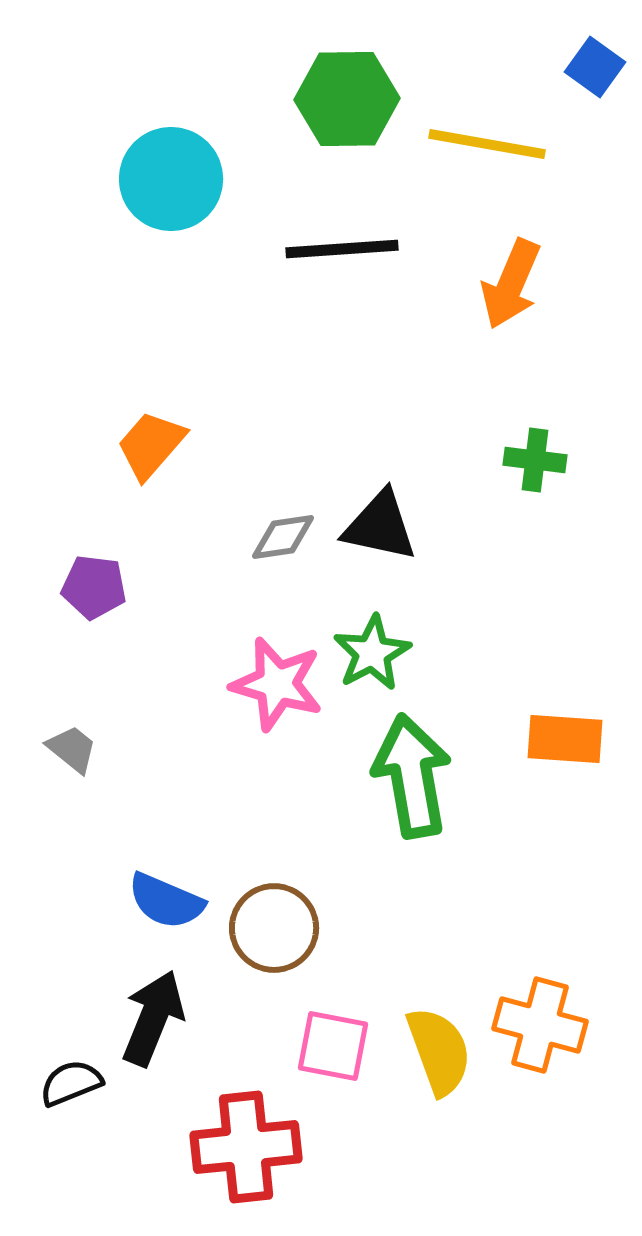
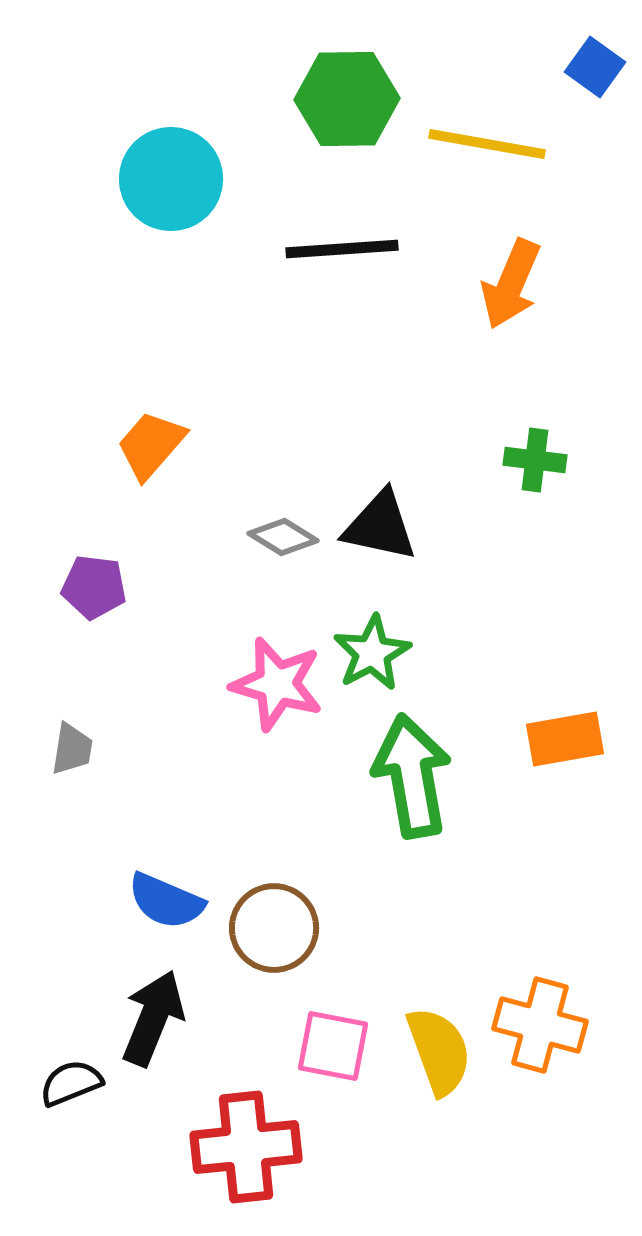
gray diamond: rotated 40 degrees clockwise
orange rectangle: rotated 14 degrees counterclockwise
gray trapezoid: rotated 60 degrees clockwise
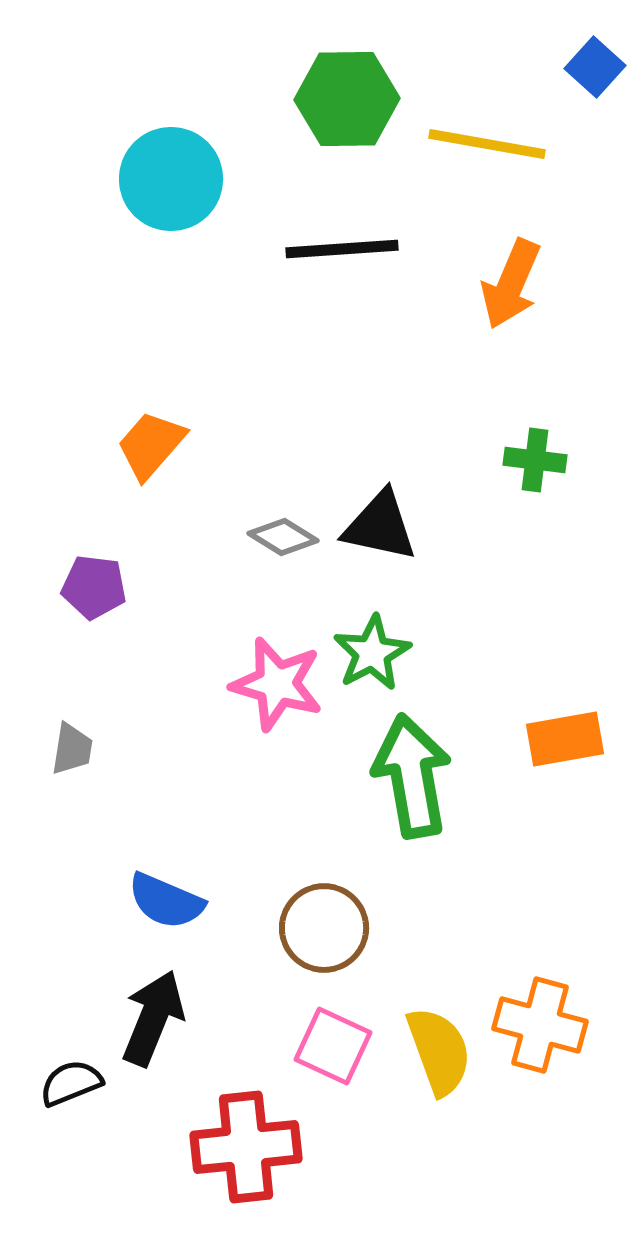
blue square: rotated 6 degrees clockwise
brown circle: moved 50 px right
pink square: rotated 14 degrees clockwise
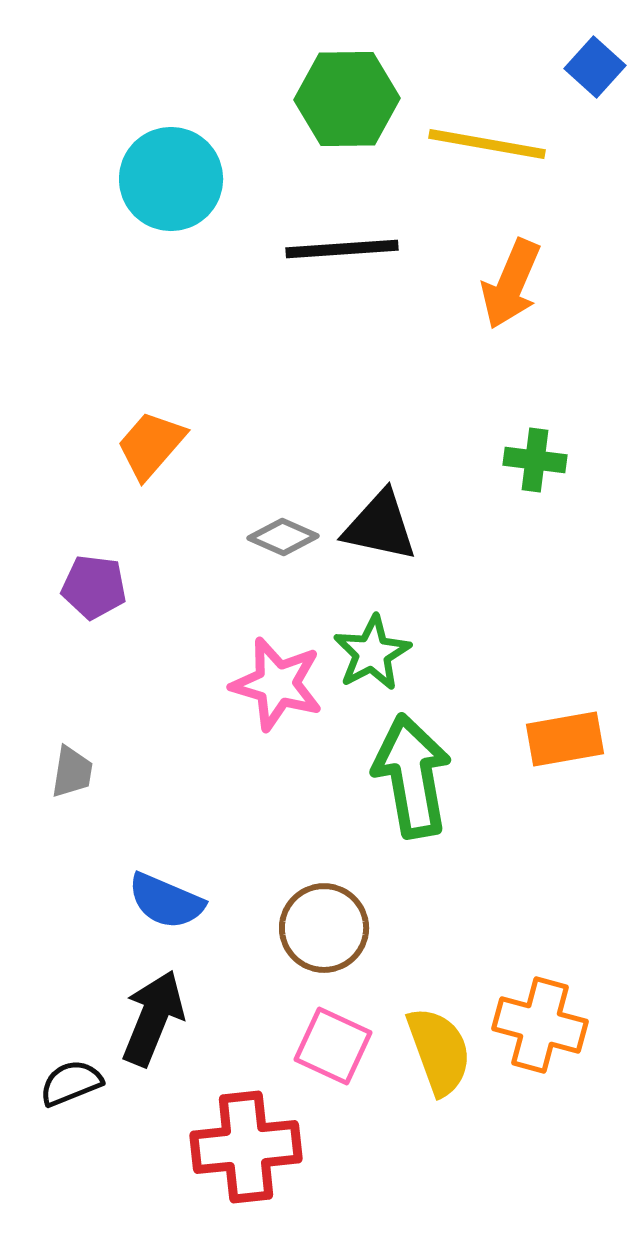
gray diamond: rotated 8 degrees counterclockwise
gray trapezoid: moved 23 px down
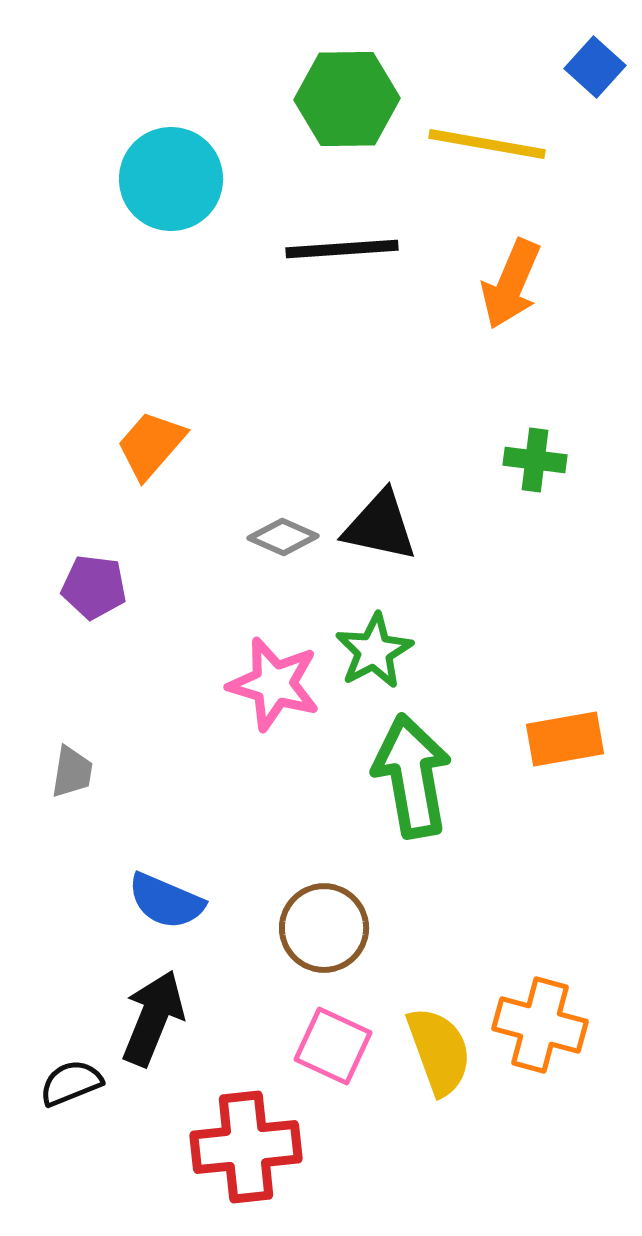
green star: moved 2 px right, 2 px up
pink star: moved 3 px left
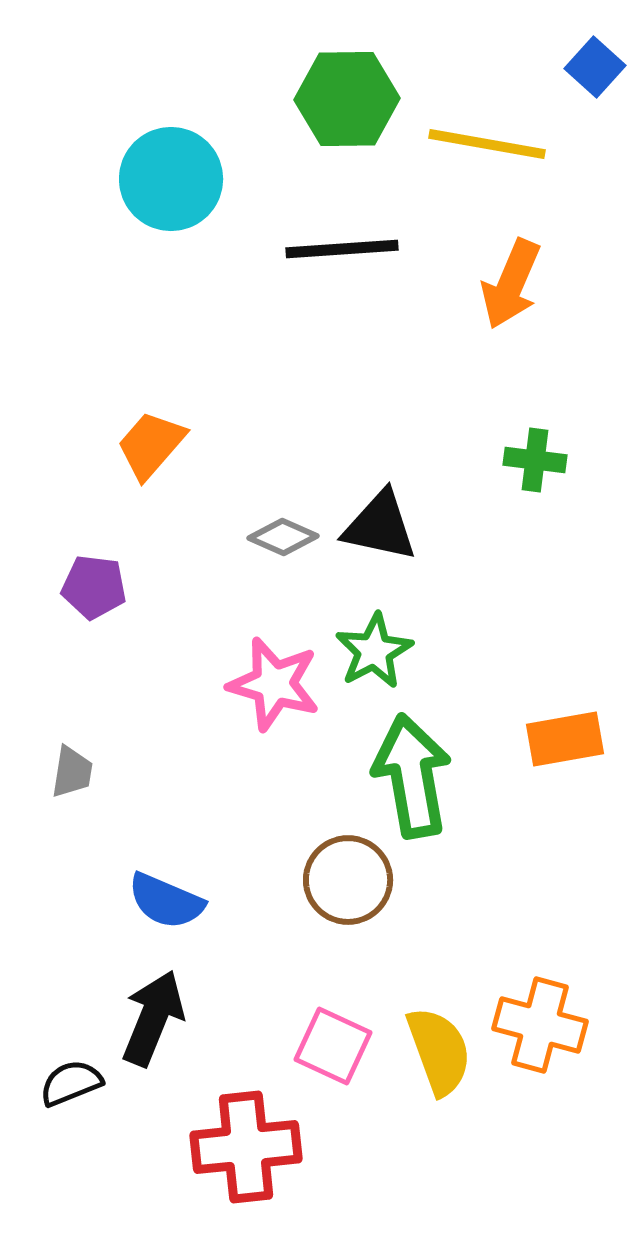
brown circle: moved 24 px right, 48 px up
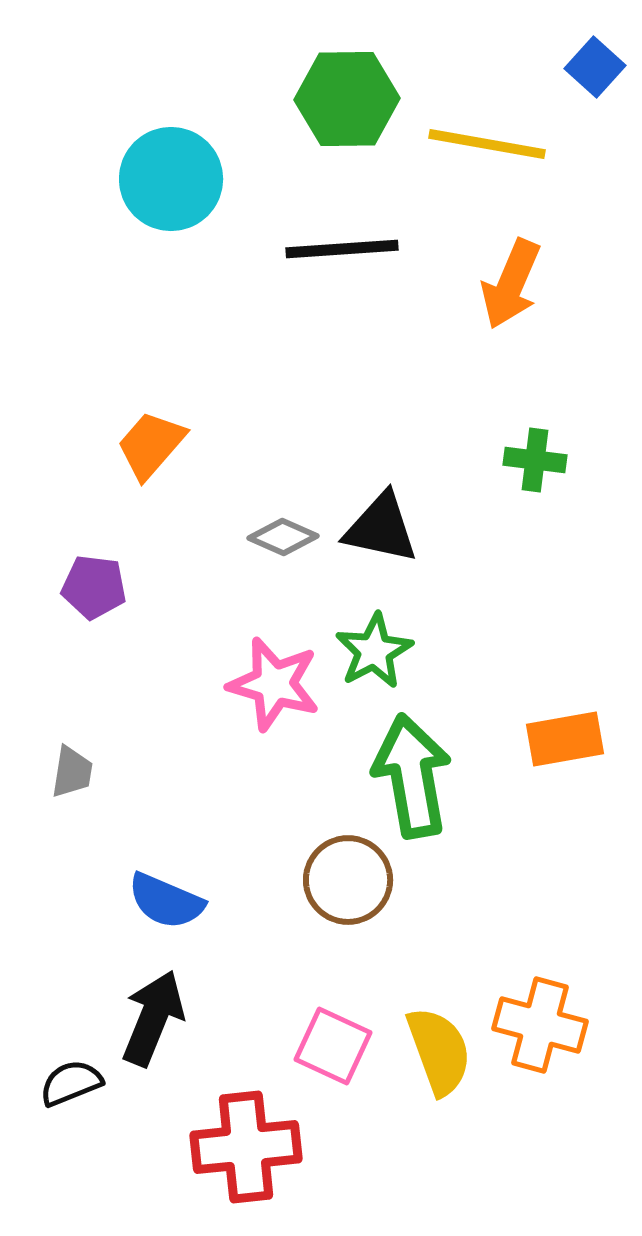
black triangle: moved 1 px right, 2 px down
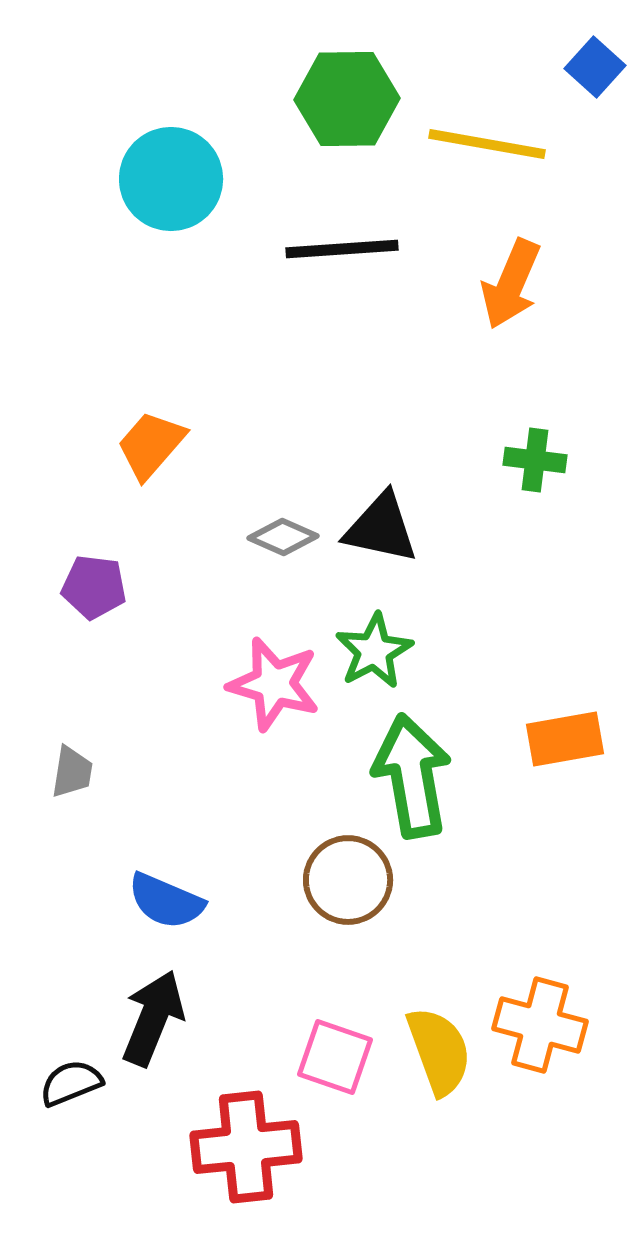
pink square: moved 2 px right, 11 px down; rotated 6 degrees counterclockwise
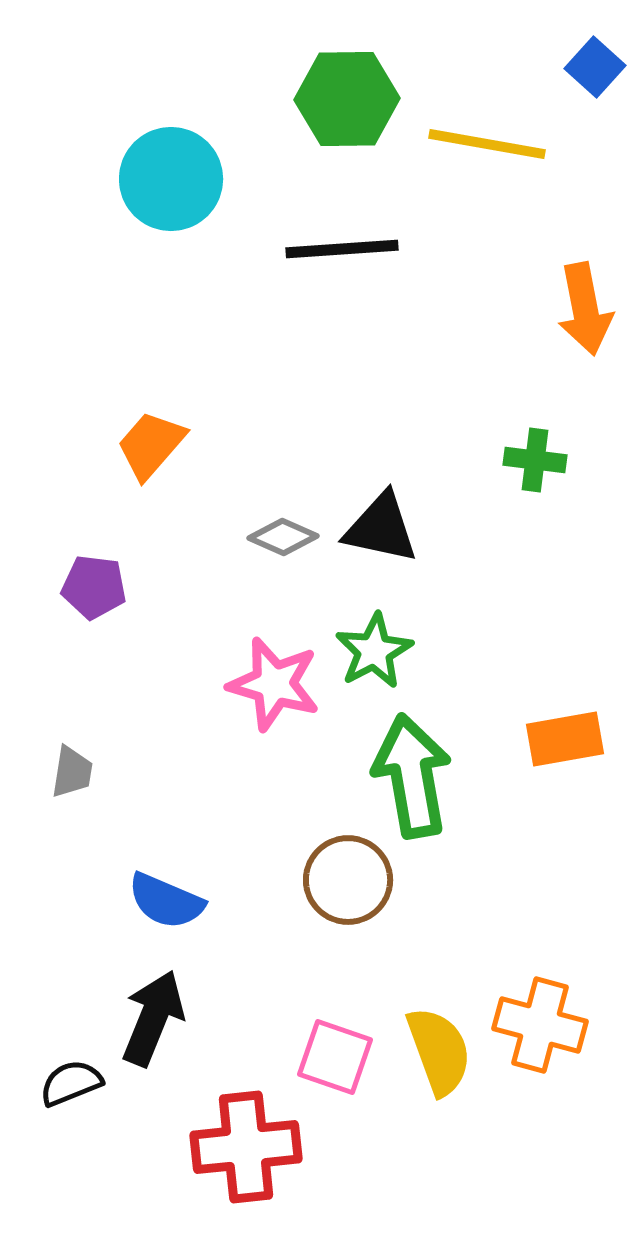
orange arrow: moved 74 px right, 25 px down; rotated 34 degrees counterclockwise
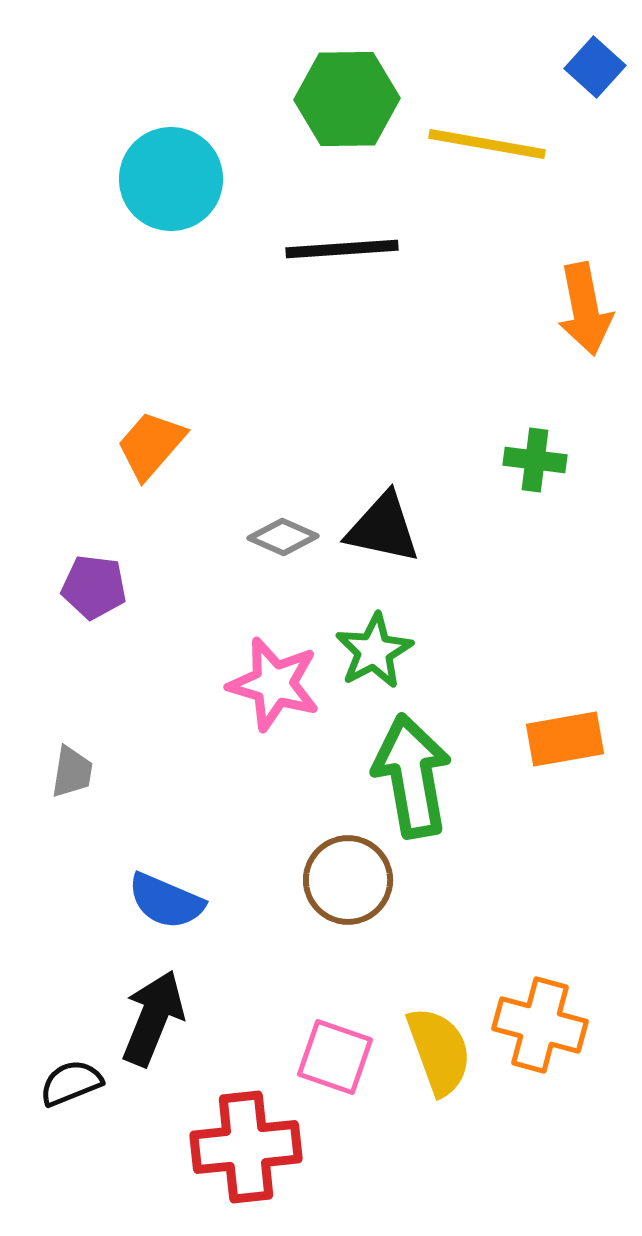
black triangle: moved 2 px right
